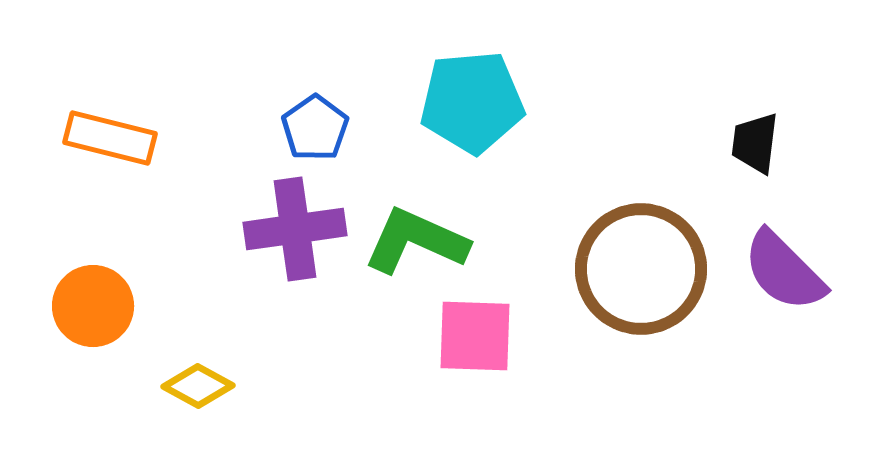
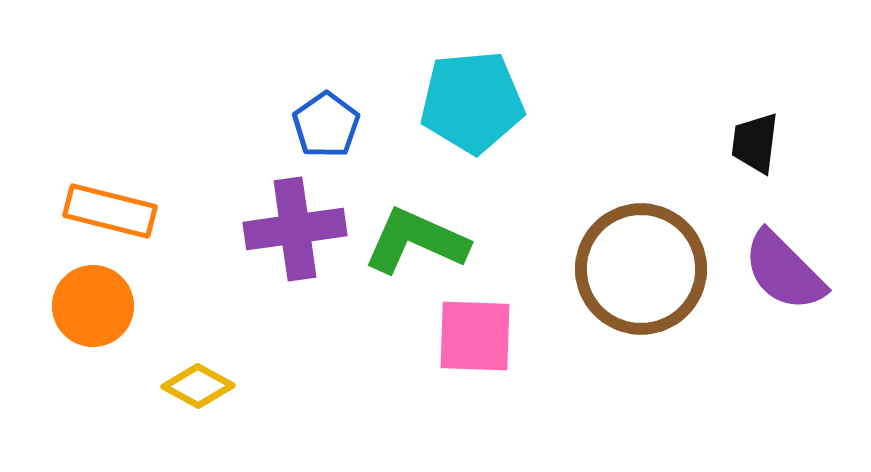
blue pentagon: moved 11 px right, 3 px up
orange rectangle: moved 73 px down
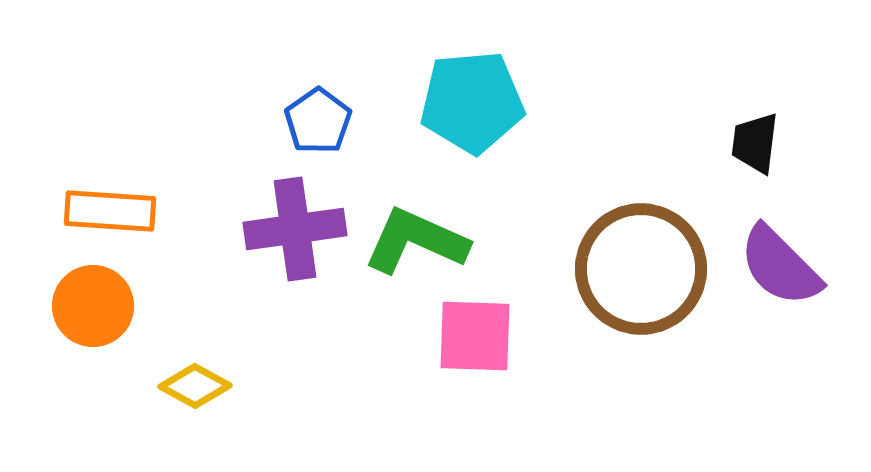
blue pentagon: moved 8 px left, 4 px up
orange rectangle: rotated 10 degrees counterclockwise
purple semicircle: moved 4 px left, 5 px up
yellow diamond: moved 3 px left
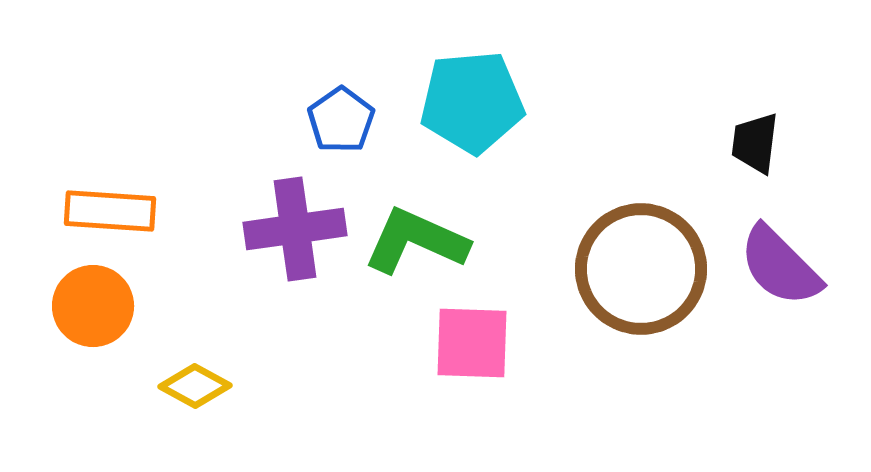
blue pentagon: moved 23 px right, 1 px up
pink square: moved 3 px left, 7 px down
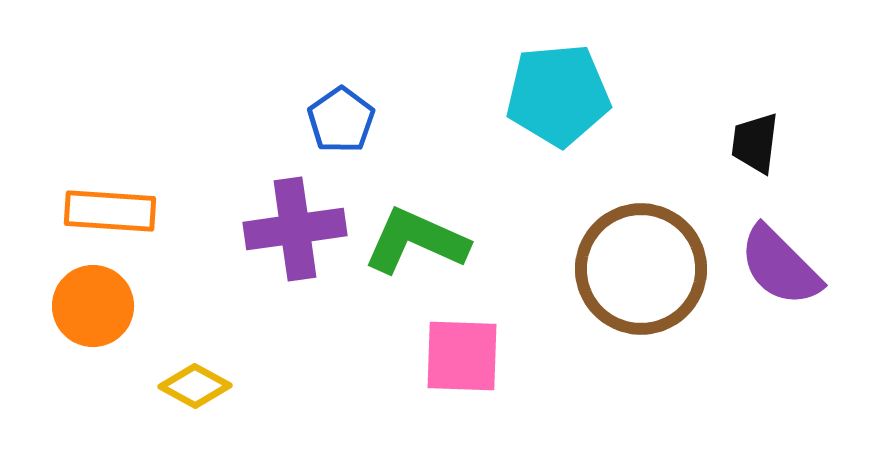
cyan pentagon: moved 86 px right, 7 px up
pink square: moved 10 px left, 13 px down
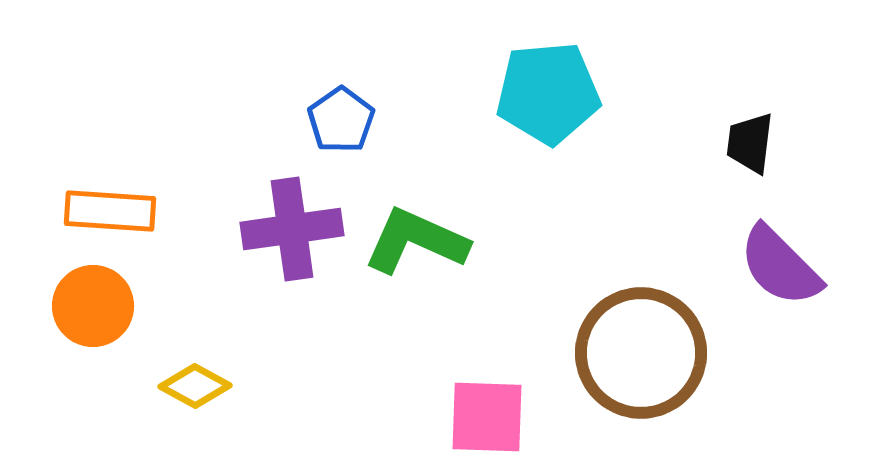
cyan pentagon: moved 10 px left, 2 px up
black trapezoid: moved 5 px left
purple cross: moved 3 px left
brown circle: moved 84 px down
pink square: moved 25 px right, 61 px down
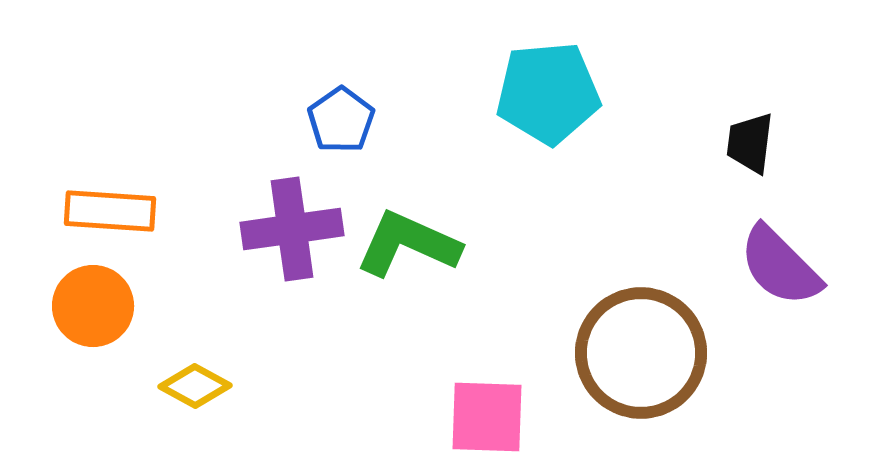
green L-shape: moved 8 px left, 3 px down
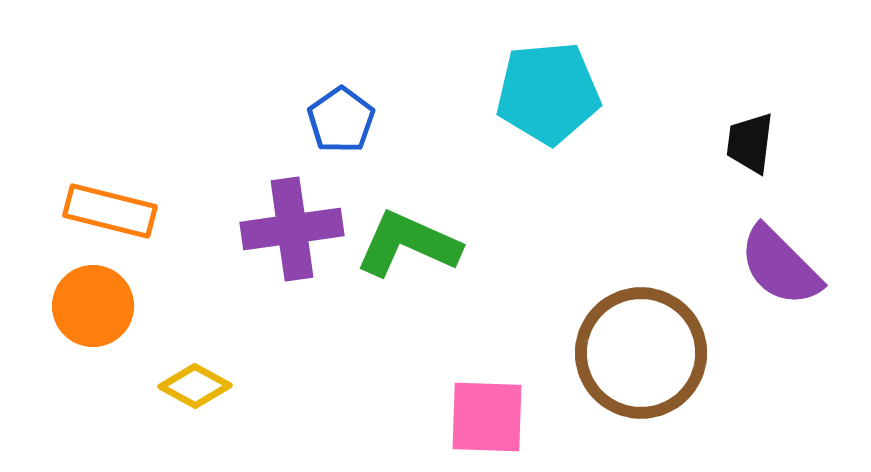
orange rectangle: rotated 10 degrees clockwise
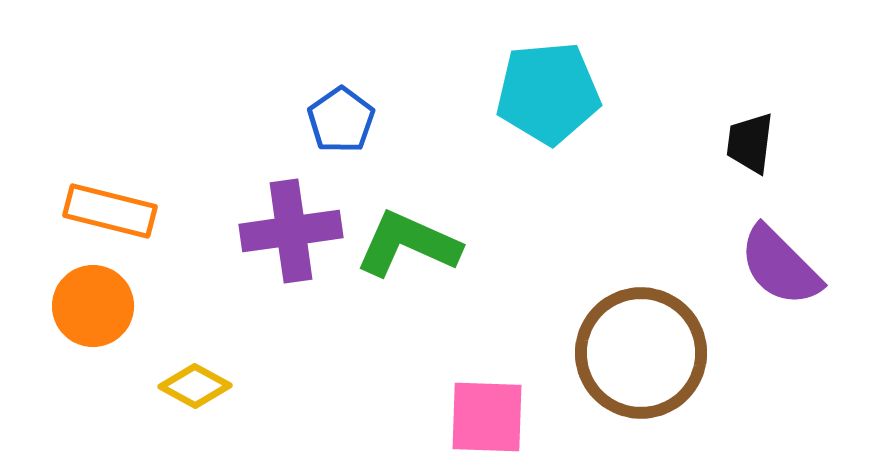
purple cross: moved 1 px left, 2 px down
